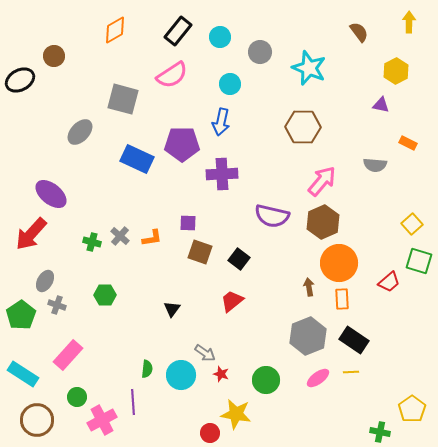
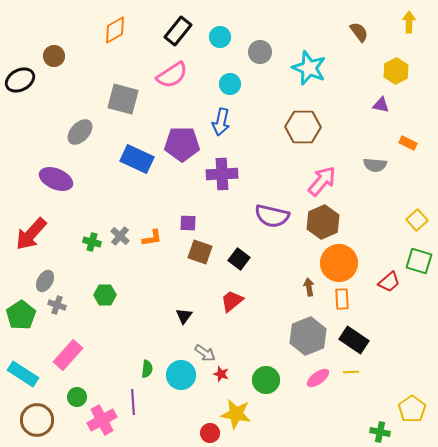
purple ellipse at (51, 194): moved 5 px right, 15 px up; rotated 16 degrees counterclockwise
yellow square at (412, 224): moved 5 px right, 4 px up
black triangle at (172, 309): moved 12 px right, 7 px down
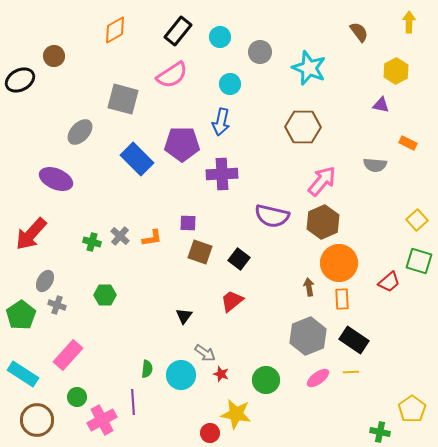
blue rectangle at (137, 159): rotated 20 degrees clockwise
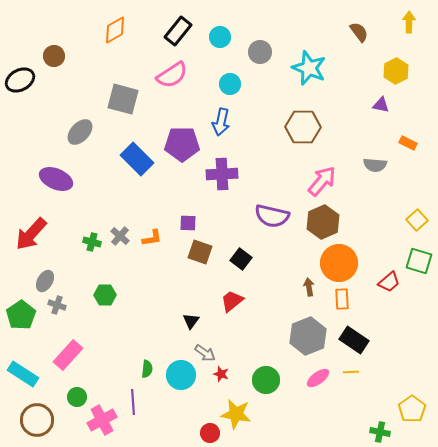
black square at (239, 259): moved 2 px right
black triangle at (184, 316): moved 7 px right, 5 px down
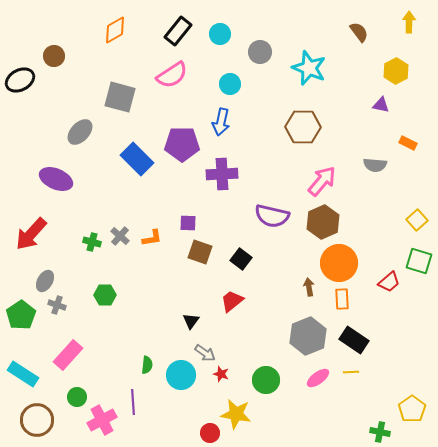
cyan circle at (220, 37): moved 3 px up
gray square at (123, 99): moved 3 px left, 2 px up
green semicircle at (147, 369): moved 4 px up
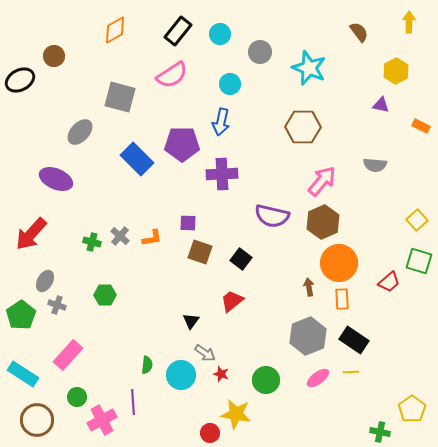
orange rectangle at (408, 143): moved 13 px right, 17 px up
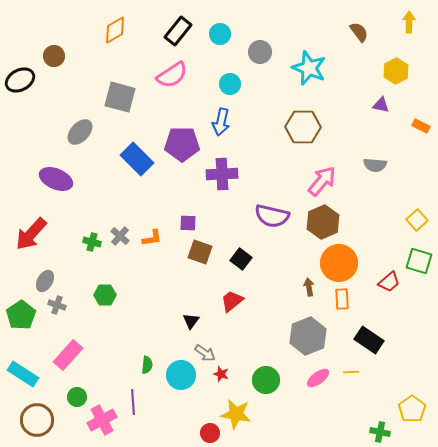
black rectangle at (354, 340): moved 15 px right
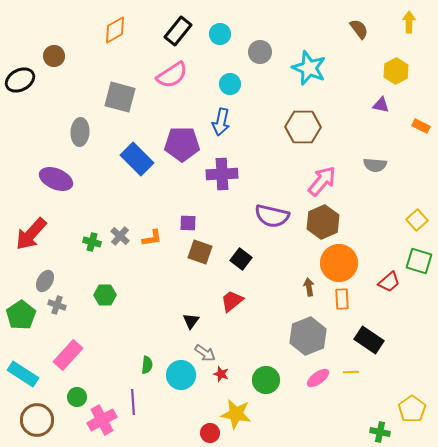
brown semicircle at (359, 32): moved 3 px up
gray ellipse at (80, 132): rotated 40 degrees counterclockwise
